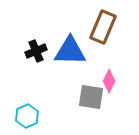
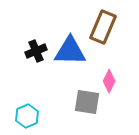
gray square: moved 4 px left, 5 px down
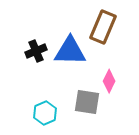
cyan hexagon: moved 18 px right, 3 px up
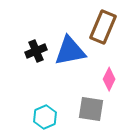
blue triangle: rotated 12 degrees counterclockwise
pink diamond: moved 2 px up
gray square: moved 4 px right, 7 px down
cyan hexagon: moved 4 px down
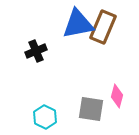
blue triangle: moved 8 px right, 27 px up
pink diamond: moved 8 px right, 17 px down; rotated 10 degrees counterclockwise
cyan hexagon: rotated 10 degrees counterclockwise
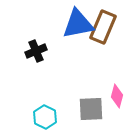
gray square: rotated 12 degrees counterclockwise
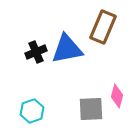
blue triangle: moved 11 px left, 25 px down
black cross: moved 1 px down
cyan hexagon: moved 13 px left, 6 px up; rotated 15 degrees clockwise
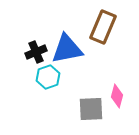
cyan hexagon: moved 16 px right, 34 px up
